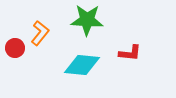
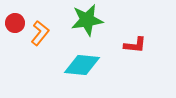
green star: rotated 12 degrees counterclockwise
red circle: moved 25 px up
red L-shape: moved 5 px right, 8 px up
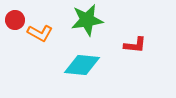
red circle: moved 3 px up
orange L-shape: rotated 80 degrees clockwise
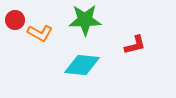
green star: moved 2 px left; rotated 8 degrees clockwise
red L-shape: rotated 20 degrees counterclockwise
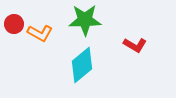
red circle: moved 1 px left, 4 px down
red L-shape: rotated 45 degrees clockwise
cyan diamond: rotated 45 degrees counterclockwise
